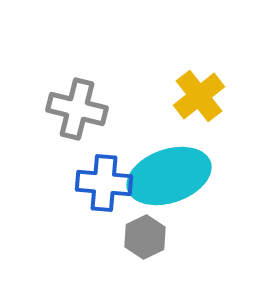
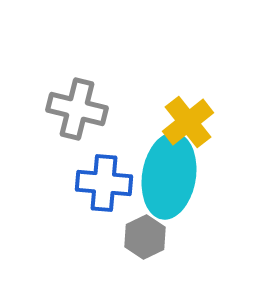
yellow cross: moved 11 px left, 26 px down
cyan ellipse: rotated 62 degrees counterclockwise
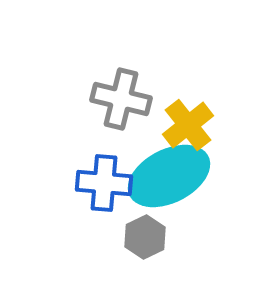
gray cross: moved 44 px right, 10 px up
yellow cross: moved 3 px down
cyan ellipse: rotated 54 degrees clockwise
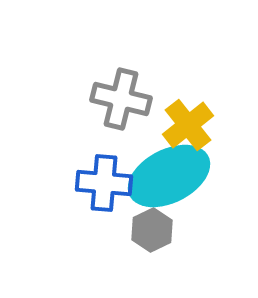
gray hexagon: moved 7 px right, 7 px up
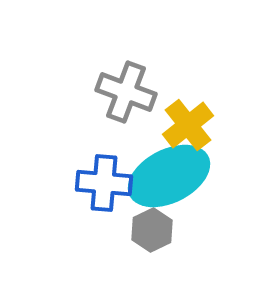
gray cross: moved 5 px right, 7 px up; rotated 6 degrees clockwise
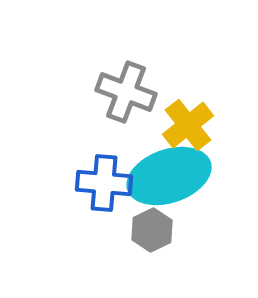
cyan ellipse: rotated 8 degrees clockwise
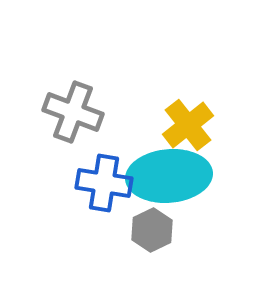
gray cross: moved 53 px left, 20 px down
cyan ellipse: rotated 14 degrees clockwise
blue cross: rotated 4 degrees clockwise
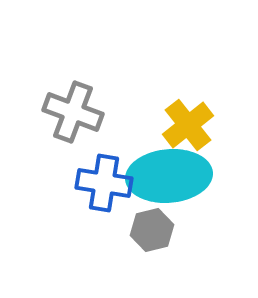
gray hexagon: rotated 12 degrees clockwise
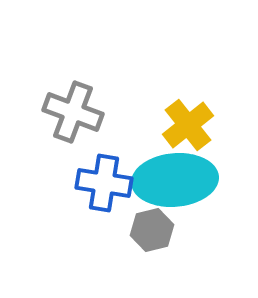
cyan ellipse: moved 6 px right, 4 px down
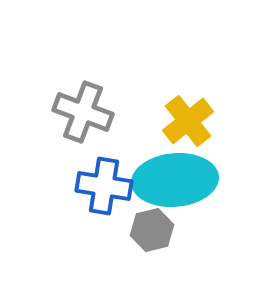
gray cross: moved 10 px right
yellow cross: moved 4 px up
blue cross: moved 3 px down
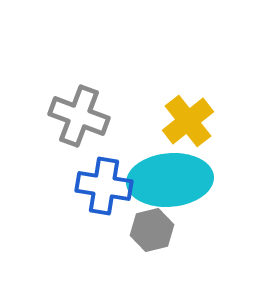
gray cross: moved 4 px left, 4 px down
cyan ellipse: moved 5 px left
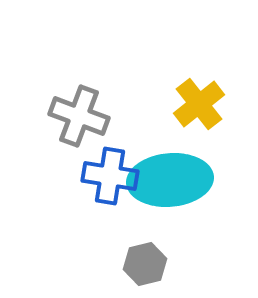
yellow cross: moved 11 px right, 17 px up
blue cross: moved 6 px right, 10 px up
gray hexagon: moved 7 px left, 34 px down
